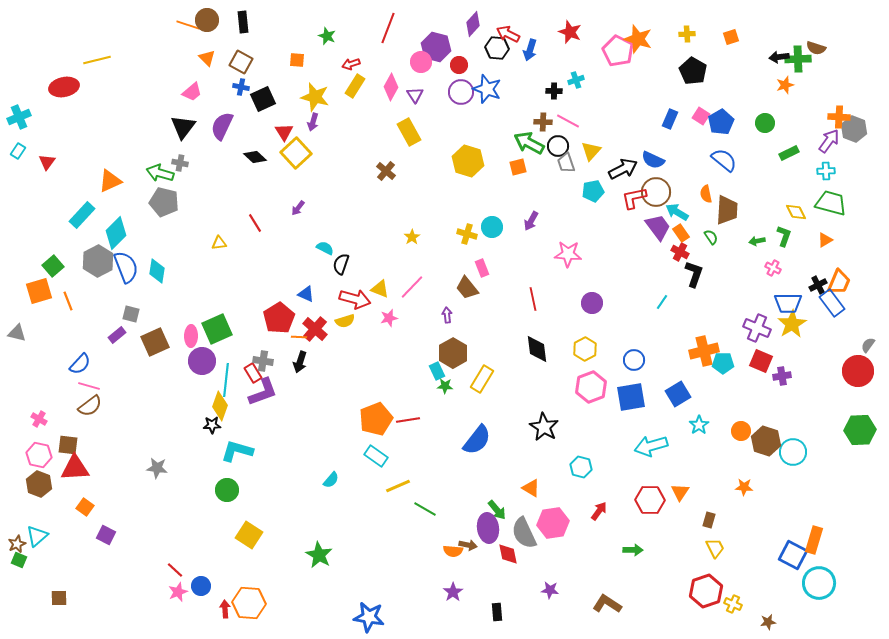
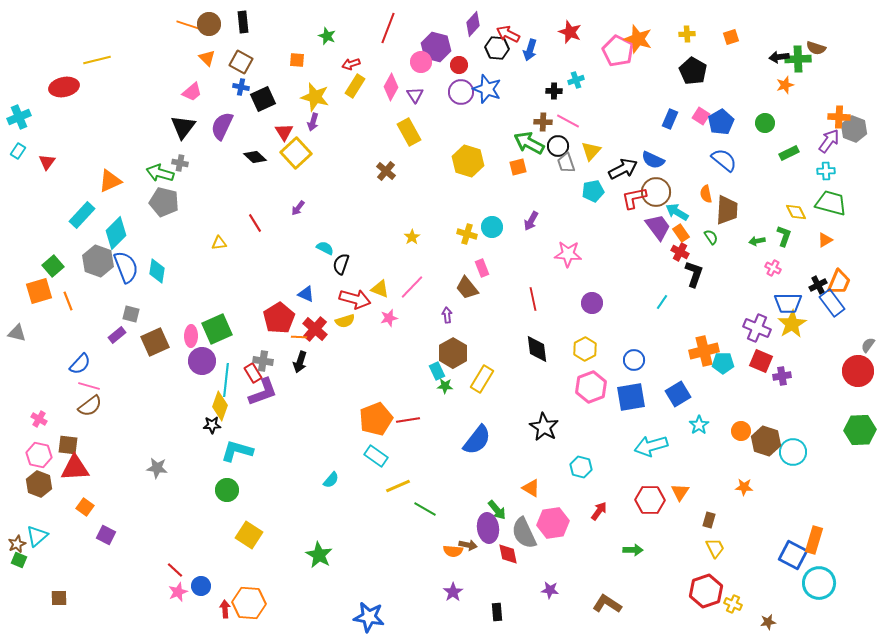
brown circle at (207, 20): moved 2 px right, 4 px down
gray hexagon at (98, 261): rotated 12 degrees counterclockwise
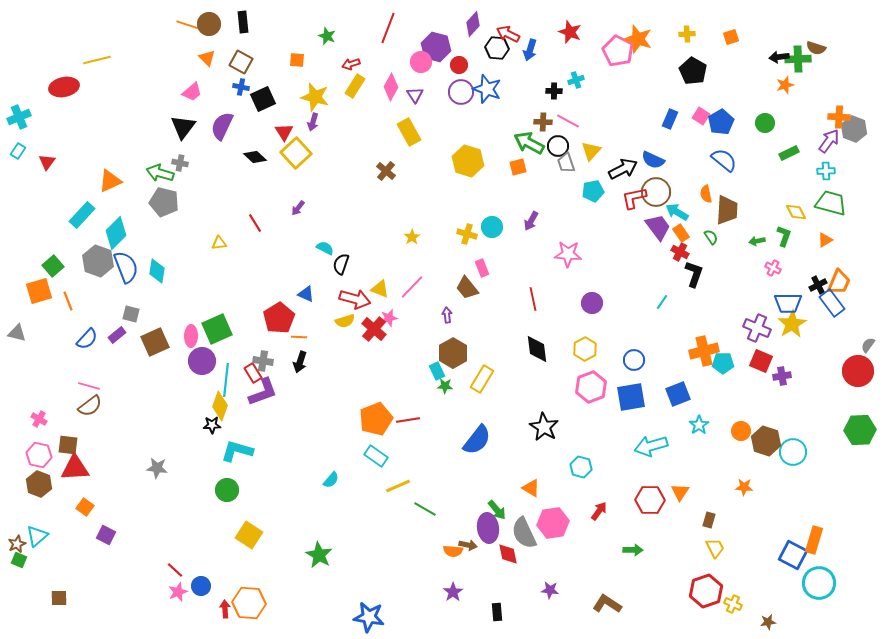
red cross at (315, 329): moved 59 px right
blue semicircle at (80, 364): moved 7 px right, 25 px up
blue square at (678, 394): rotated 10 degrees clockwise
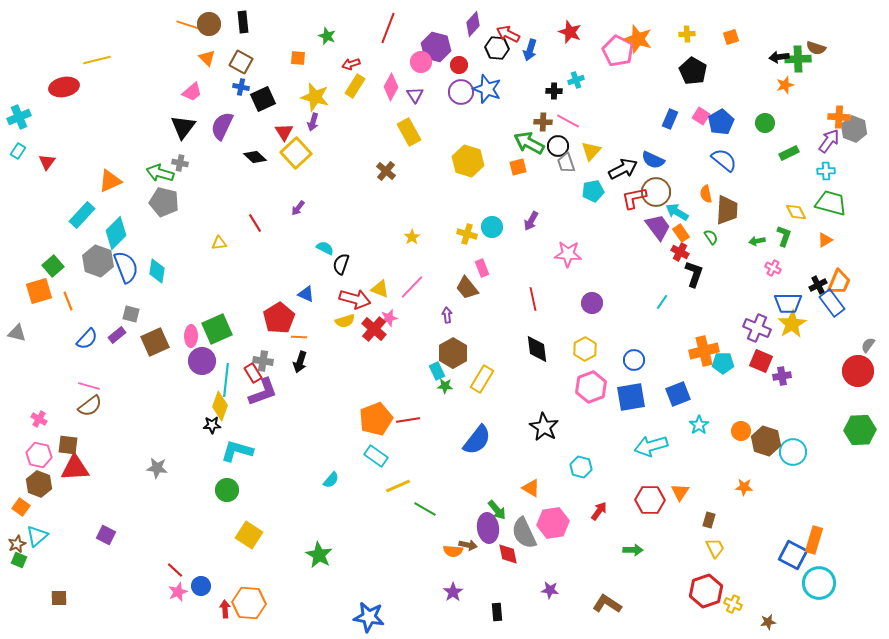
orange square at (297, 60): moved 1 px right, 2 px up
orange square at (85, 507): moved 64 px left
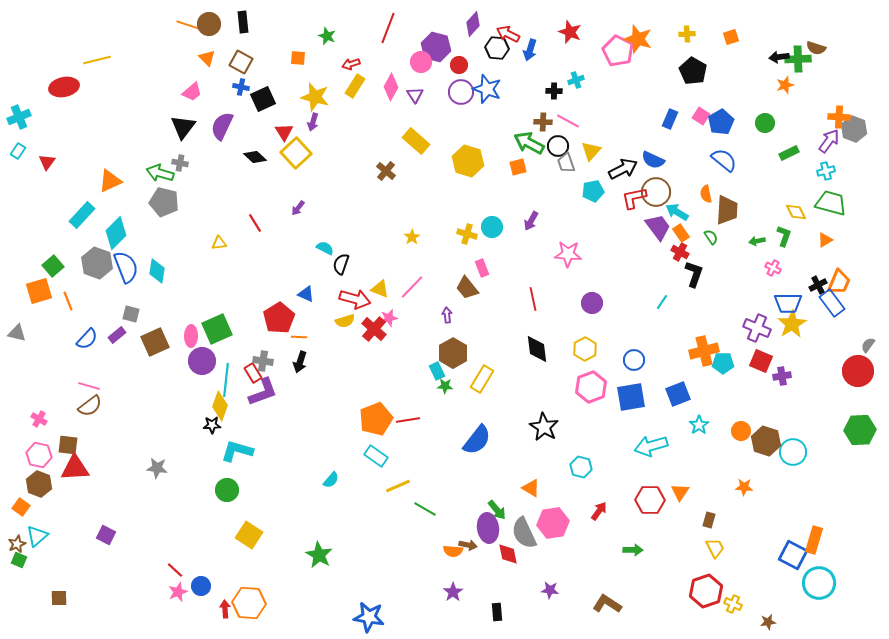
yellow rectangle at (409, 132): moved 7 px right, 9 px down; rotated 20 degrees counterclockwise
cyan cross at (826, 171): rotated 12 degrees counterclockwise
gray hexagon at (98, 261): moved 1 px left, 2 px down
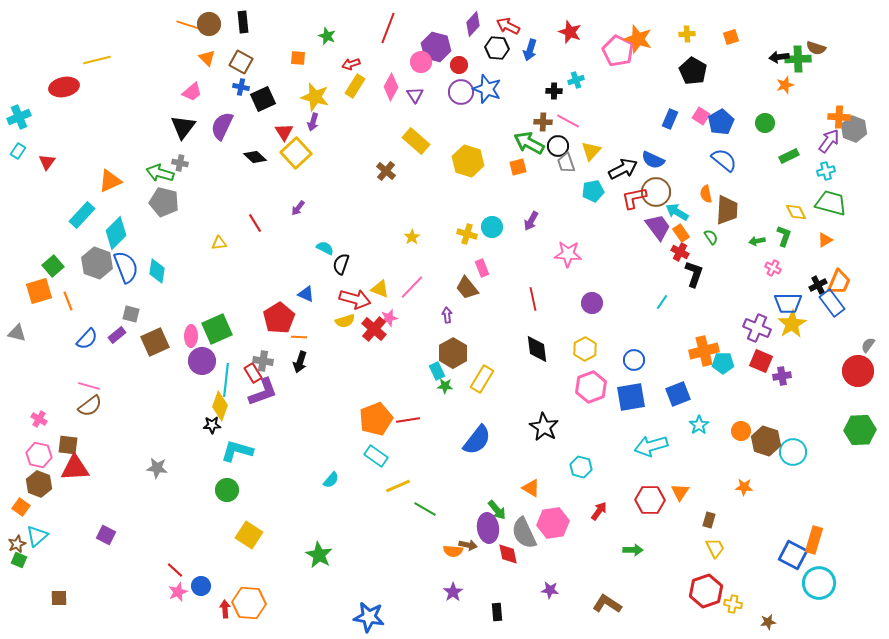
red arrow at (508, 34): moved 8 px up
green rectangle at (789, 153): moved 3 px down
yellow cross at (733, 604): rotated 12 degrees counterclockwise
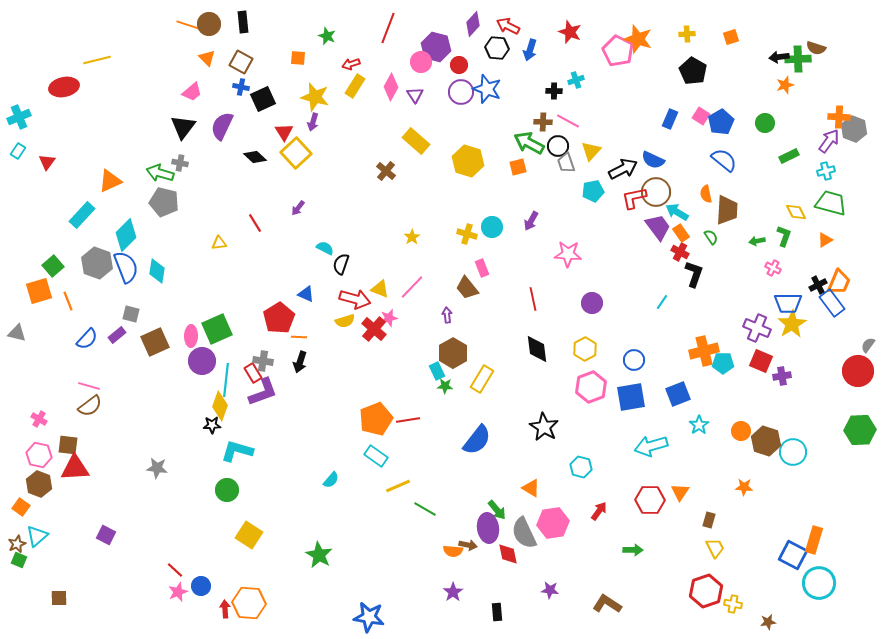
cyan diamond at (116, 233): moved 10 px right, 2 px down
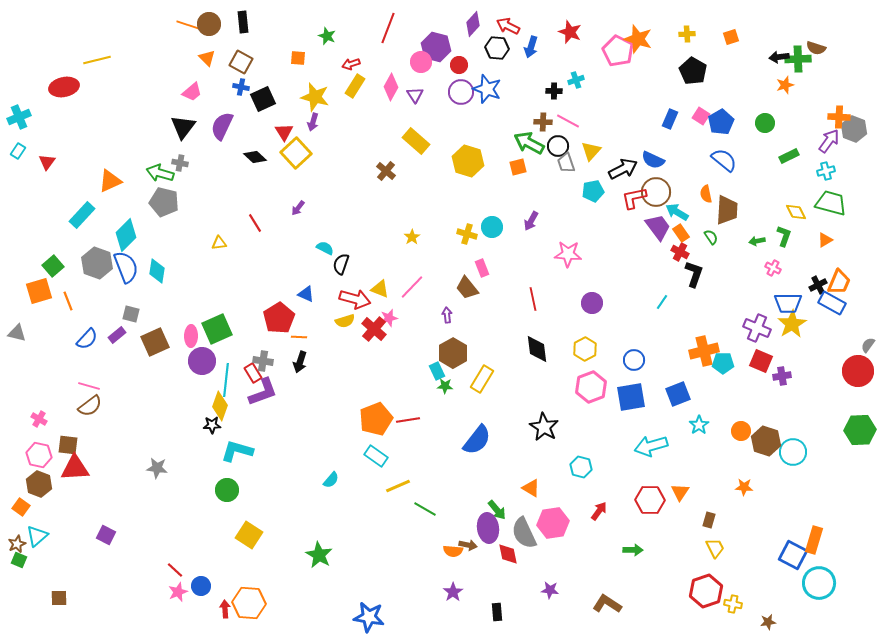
blue arrow at (530, 50): moved 1 px right, 3 px up
blue rectangle at (832, 303): rotated 24 degrees counterclockwise
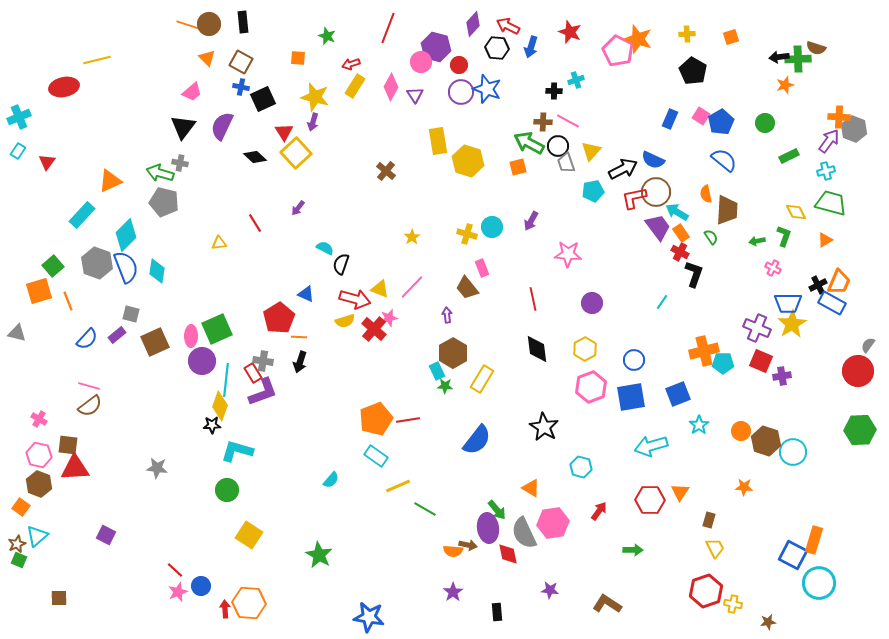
yellow rectangle at (416, 141): moved 22 px right; rotated 40 degrees clockwise
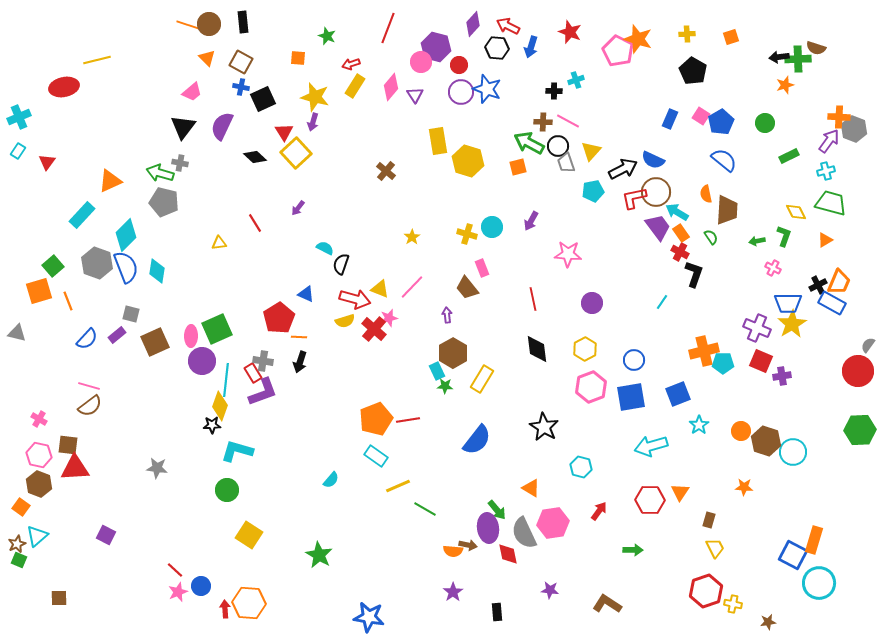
pink diamond at (391, 87): rotated 12 degrees clockwise
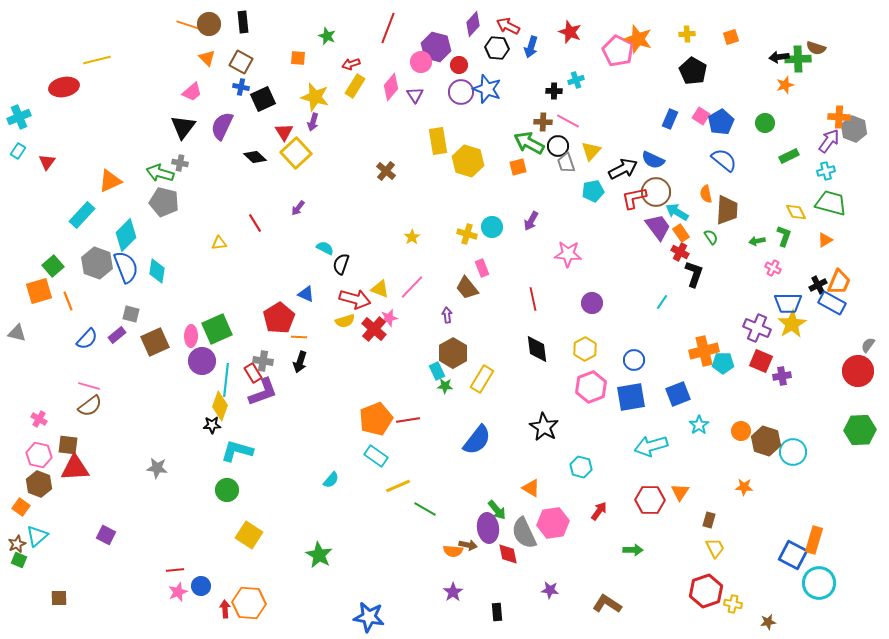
red line at (175, 570): rotated 48 degrees counterclockwise
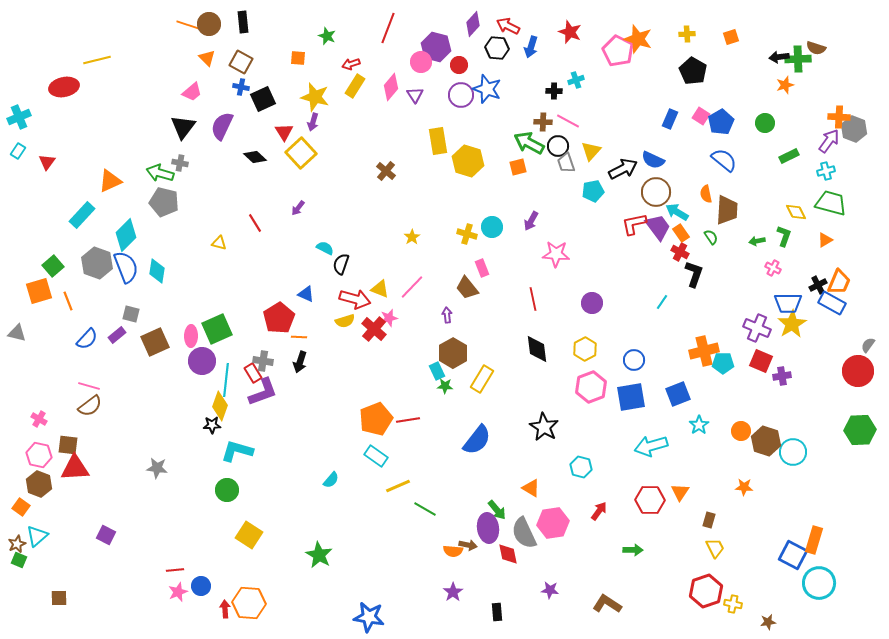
purple circle at (461, 92): moved 3 px down
yellow square at (296, 153): moved 5 px right
red L-shape at (634, 198): moved 26 px down
yellow triangle at (219, 243): rotated 21 degrees clockwise
pink star at (568, 254): moved 12 px left
